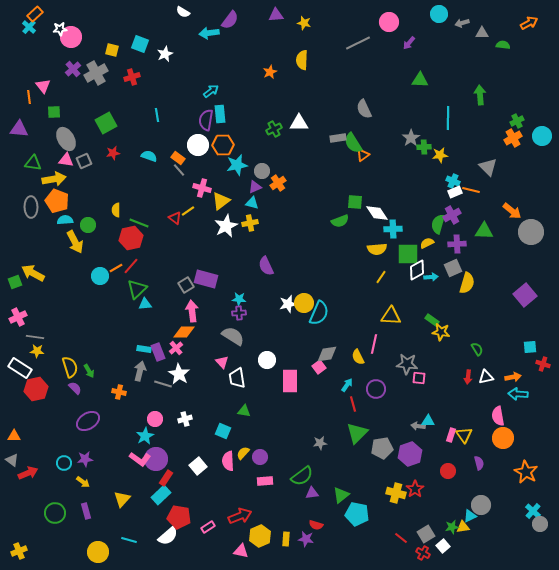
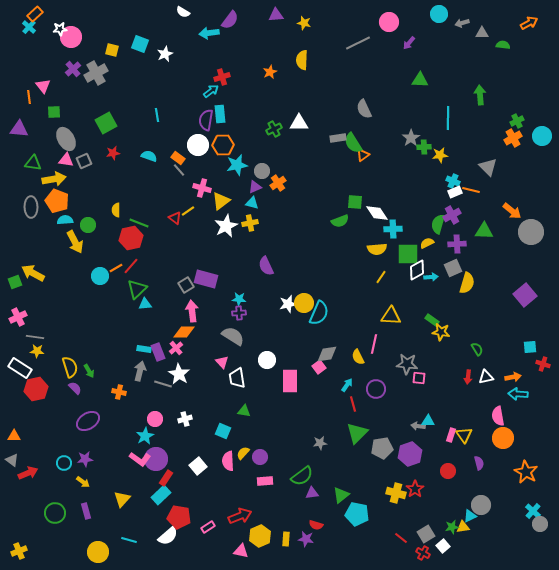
red cross at (132, 77): moved 90 px right
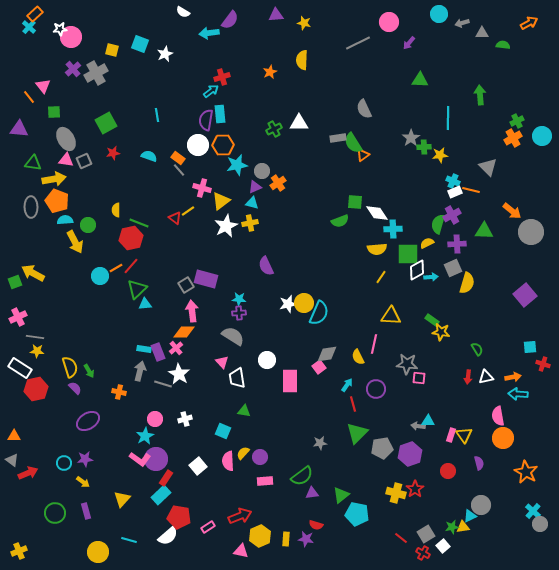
orange line at (29, 97): rotated 32 degrees counterclockwise
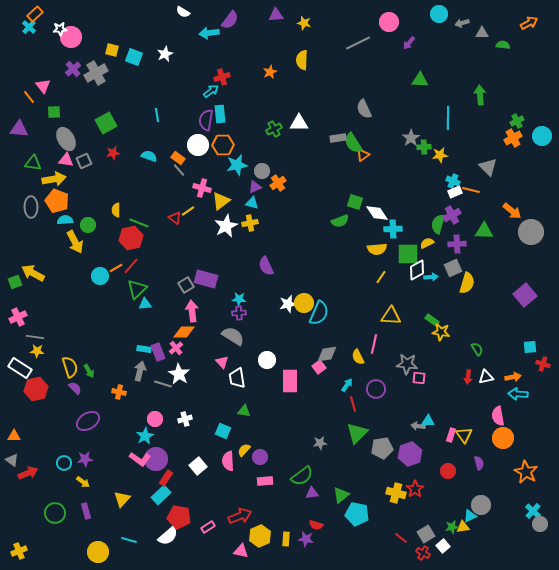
cyan square at (140, 44): moved 6 px left, 13 px down
green square at (355, 202): rotated 14 degrees clockwise
yellow semicircle at (243, 453): moved 1 px right, 3 px up
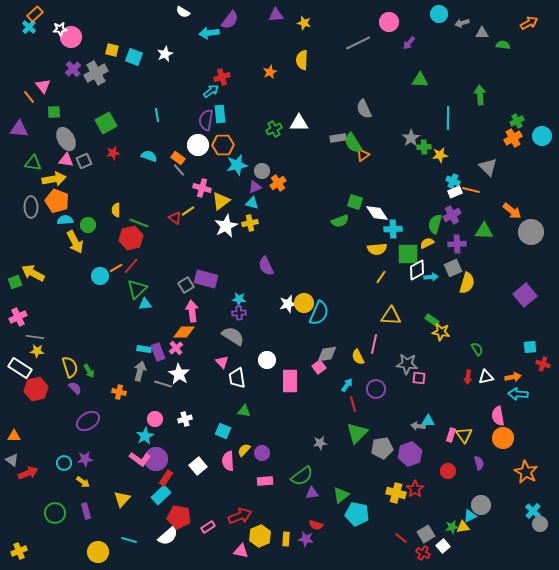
green semicircle at (438, 224): moved 3 px left
purple circle at (260, 457): moved 2 px right, 4 px up
